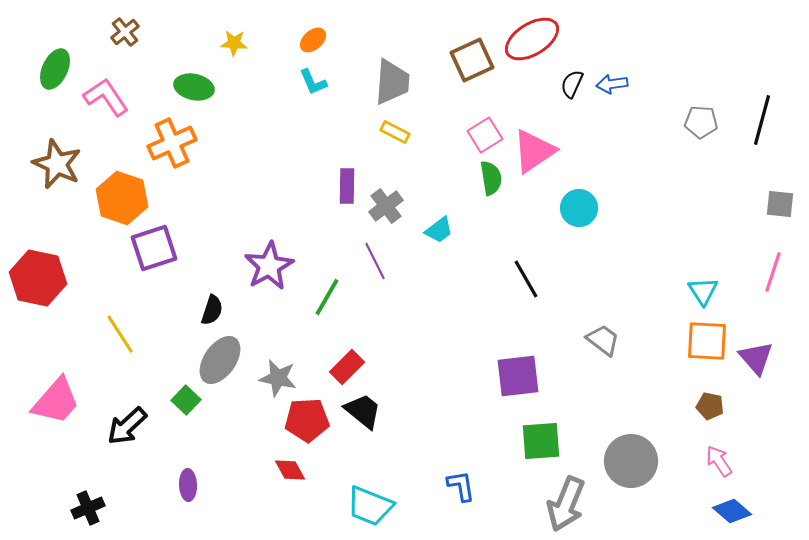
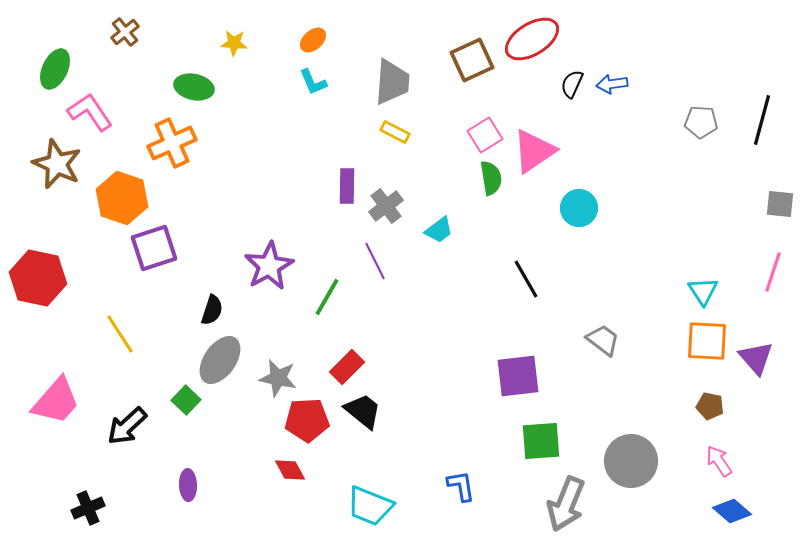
pink L-shape at (106, 97): moved 16 px left, 15 px down
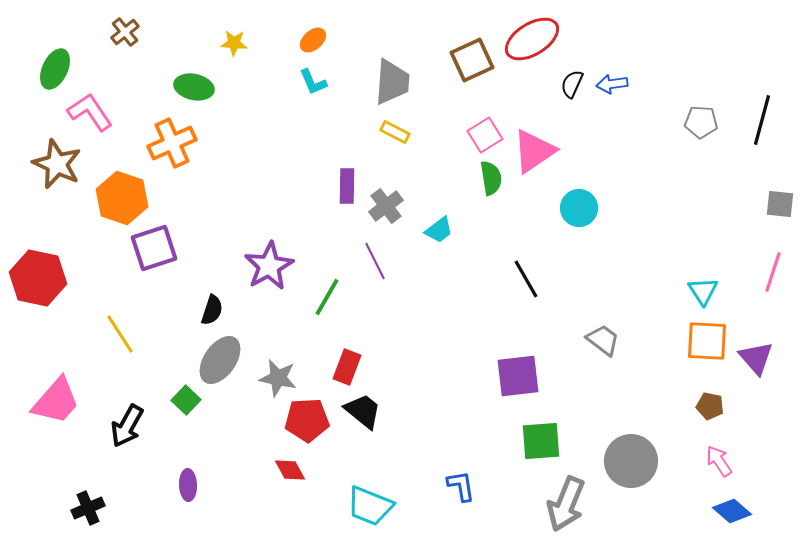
red rectangle at (347, 367): rotated 24 degrees counterclockwise
black arrow at (127, 426): rotated 18 degrees counterclockwise
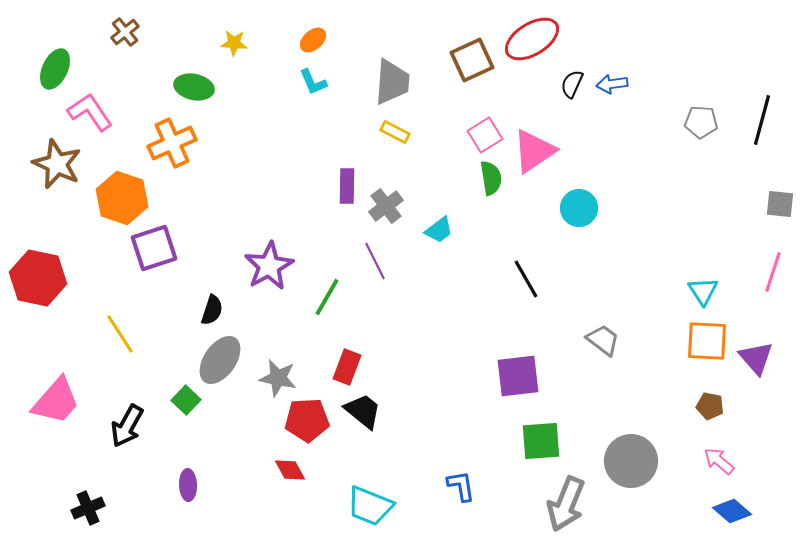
pink arrow at (719, 461): rotated 16 degrees counterclockwise
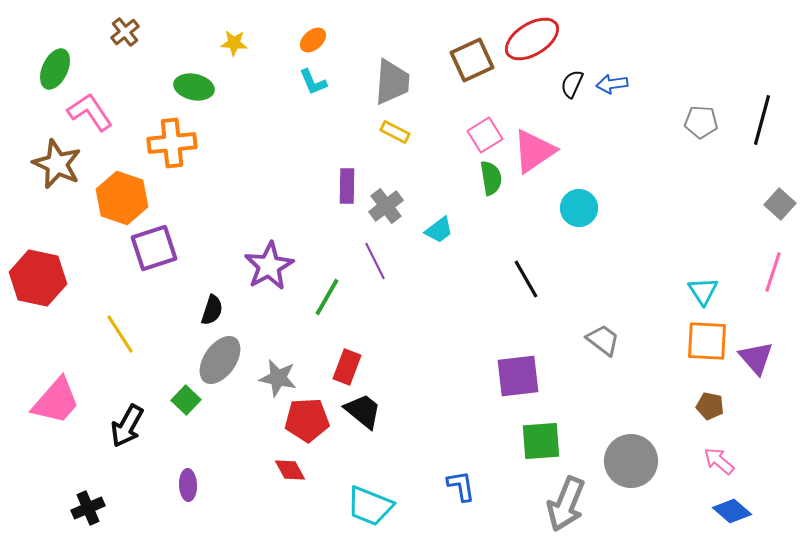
orange cross at (172, 143): rotated 18 degrees clockwise
gray square at (780, 204): rotated 36 degrees clockwise
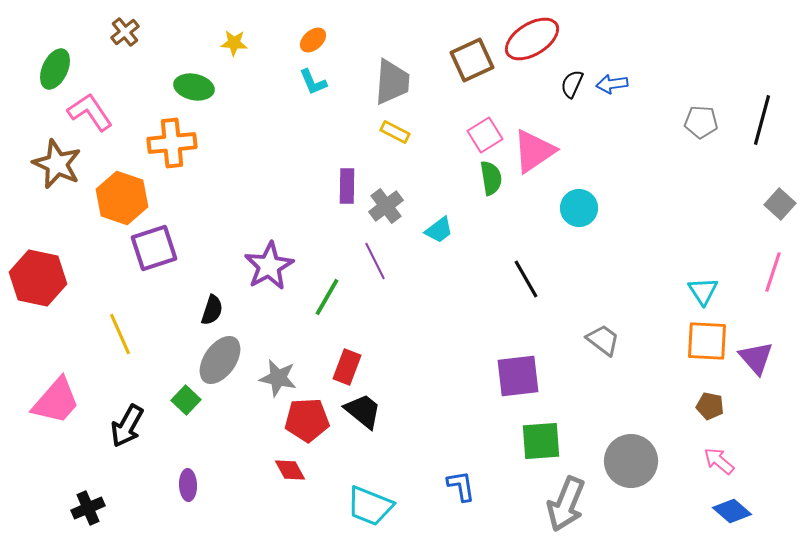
yellow line at (120, 334): rotated 9 degrees clockwise
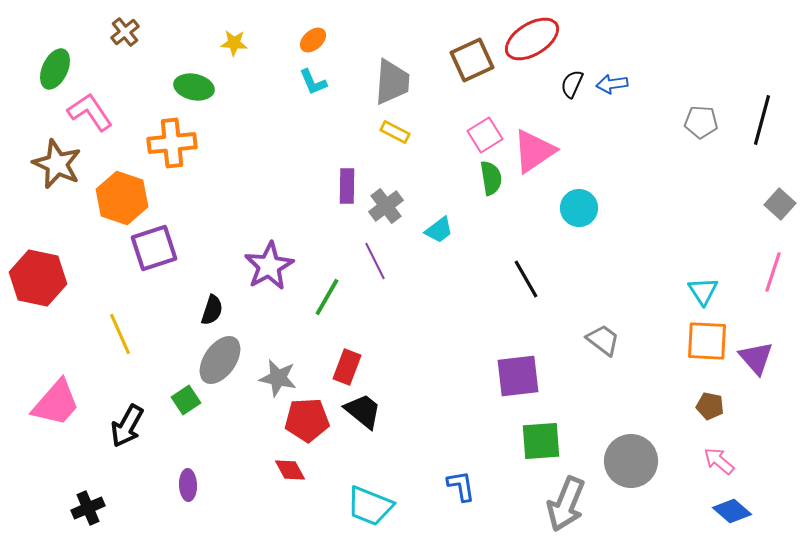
green square at (186, 400): rotated 12 degrees clockwise
pink trapezoid at (56, 401): moved 2 px down
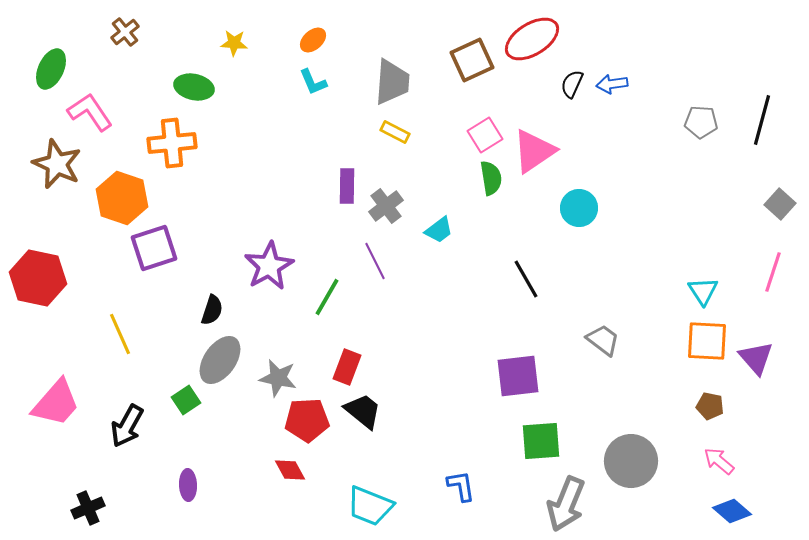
green ellipse at (55, 69): moved 4 px left
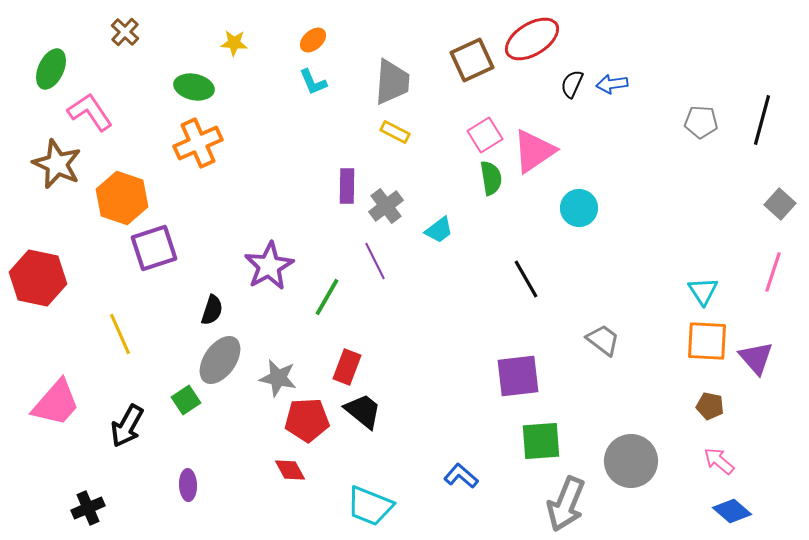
brown cross at (125, 32): rotated 8 degrees counterclockwise
orange cross at (172, 143): moved 26 px right; rotated 18 degrees counterclockwise
blue L-shape at (461, 486): moved 10 px up; rotated 40 degrees counterclockwise
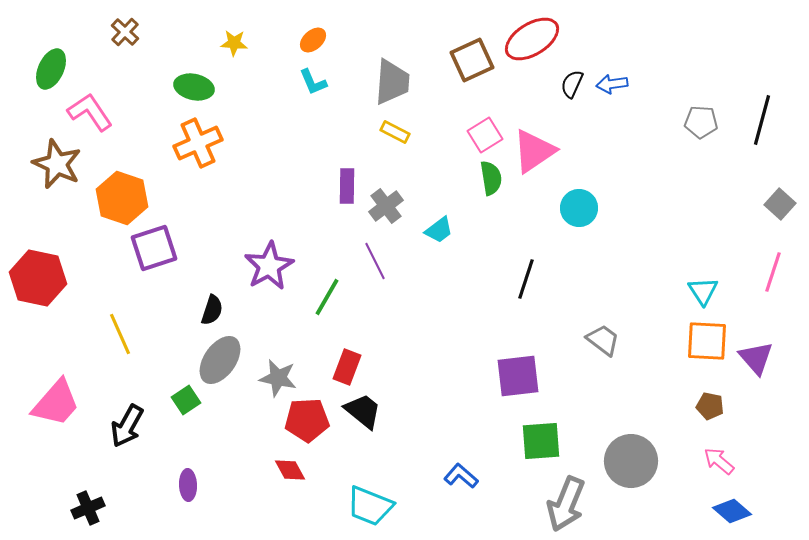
black line at (526, 279): rotated 48 degrees clockwise
